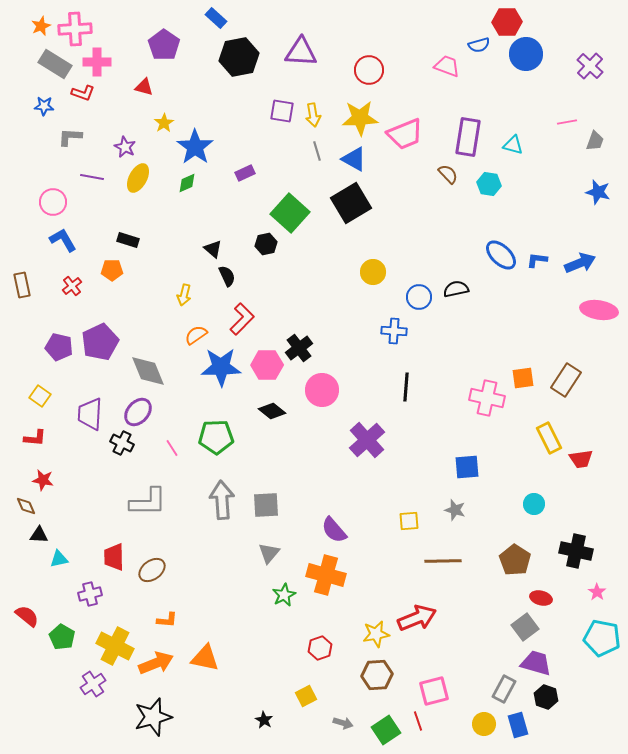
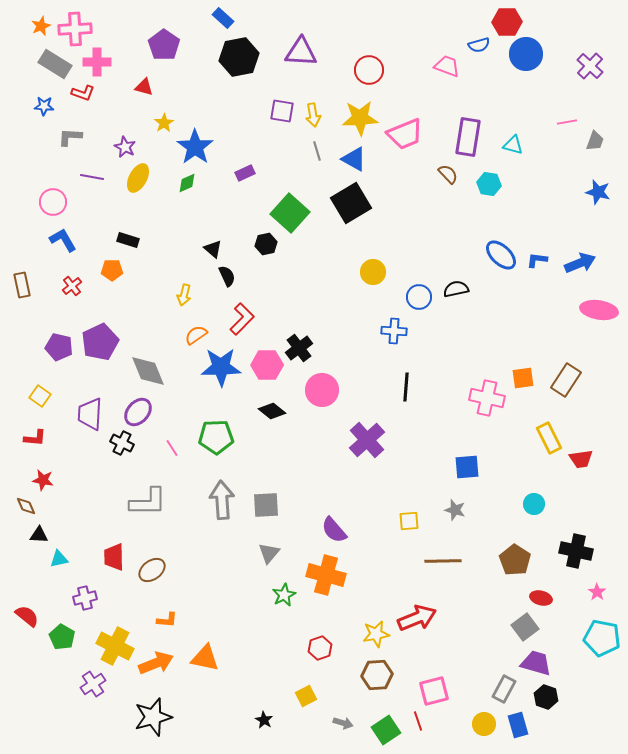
blue rectangle at (216, 18): moved 7 px right
purple cross at (90, 594): moved 5 px left, 4 px down
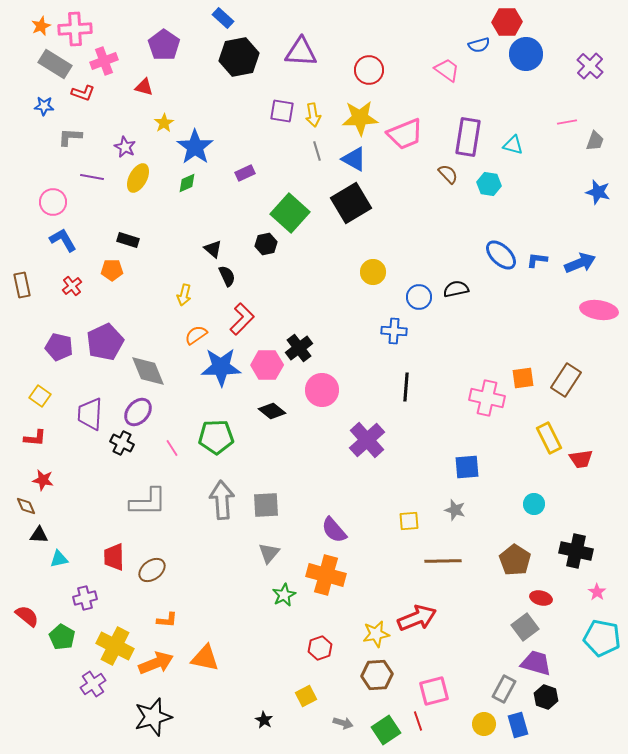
pink cross at (97, 62): moved 7 px right, 1 px up; rotated 20 degrees counterclockwise
pink trapezoid at (447, 66): moved 4 px down; rotated 16 degrees clockwise
purple pentagon at (100, 342): moved 5 px right
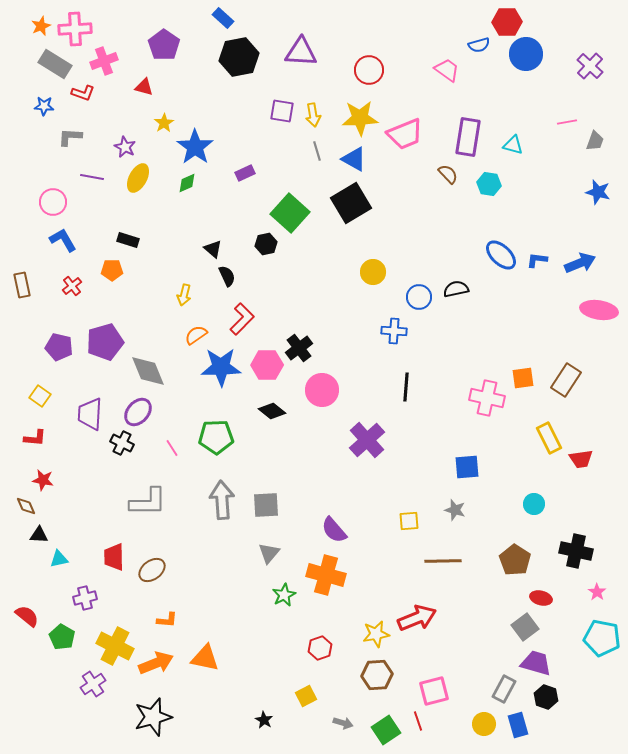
purple pentagon at (105, 342): rotated 9 degrees clockwise
